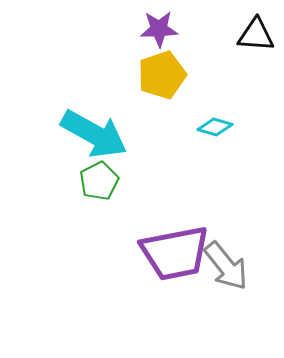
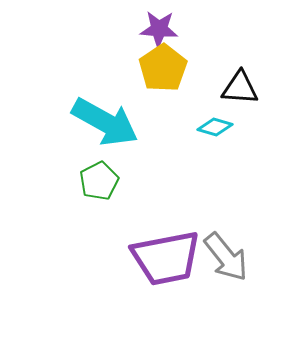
purple star: rotated 6 degrees clockwise
black triangle: moved 16 px left, 53 px down
yellow pentagon: moved 1 px right, 7 px up; rotated 15 degrees counterclockwise
cyan arrow: moved 11 px right, 12 px up
purple trapezoid: moved 9 px left, 5 px down
gray arrow: moved 9 px up
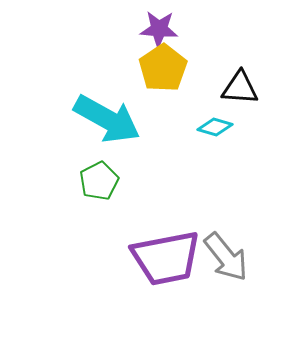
cyan arrow: moved 2 px right, 3 px up
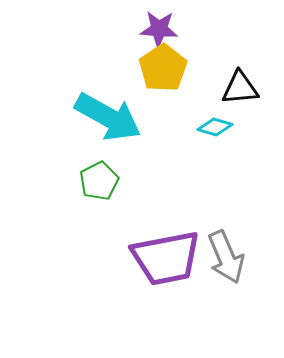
black triangle: rotated 9 degrees counterclockwise
cyan arrow: moved 1 px right, 2 px up
gray arrow: rotated 16 degrees clockwise
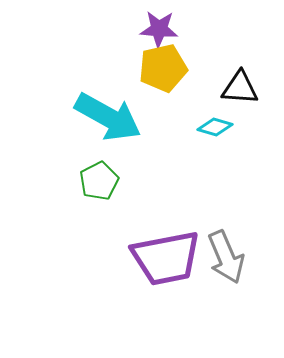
yellow pentagon: rotated 21 degrees clockwise
black triangle: rotated 9 degrees clockwise
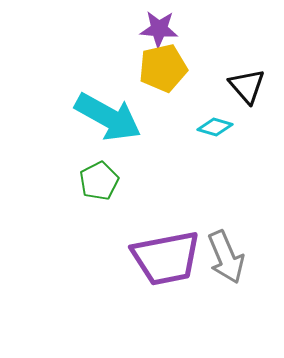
black triangle: moved 7 px right, 2 px up; rotated 45 degrees clockwise
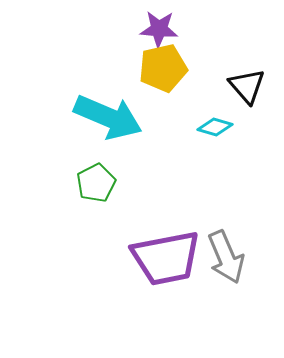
cyan arrow: rotated 6 degrees counterclockwise
green pentagon: moved 3 px left, 2 px down
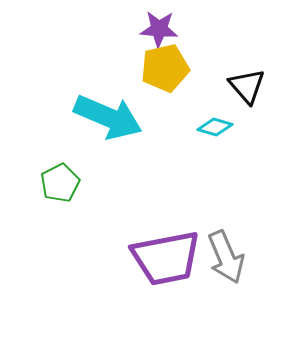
yellow pentagon: moved 2 px right
green pentagon: moved 36 px left
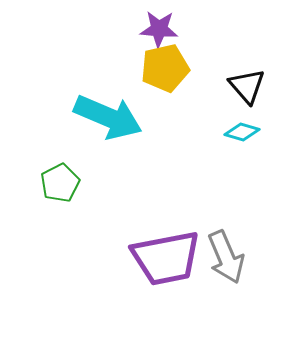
cyan diamond: moved 27 px right, 5 px down
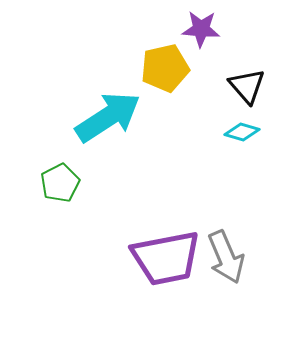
purple star: moved 42 px right
cyan arrow: rotated 56 degrees counterclockwise
